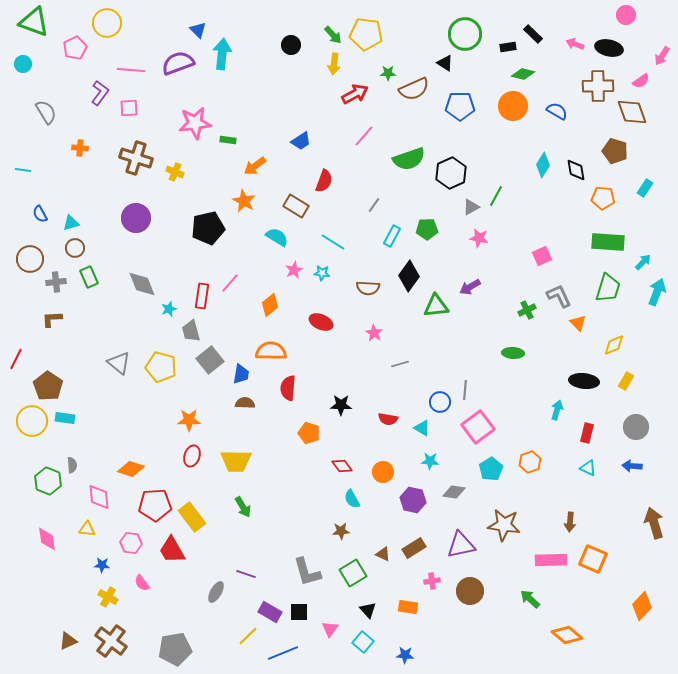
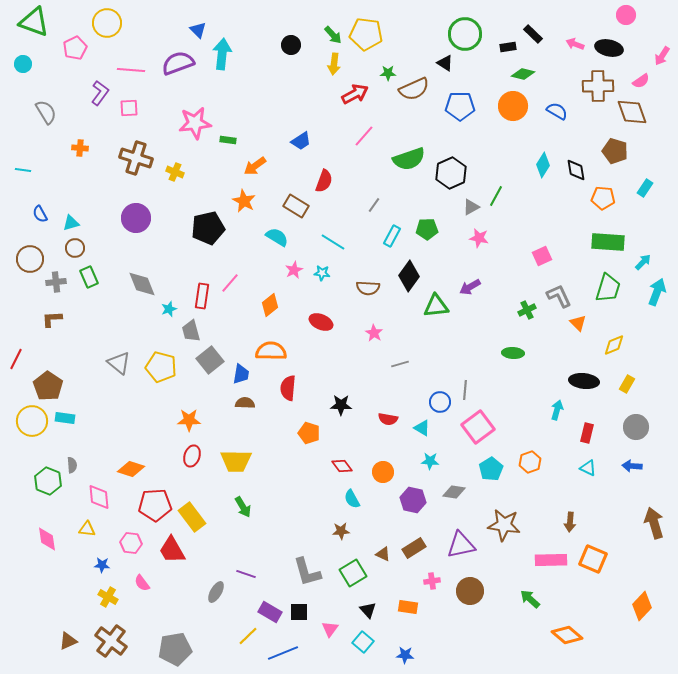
yellow rectangle at (626, 381): moved 1 px right, 3 px down
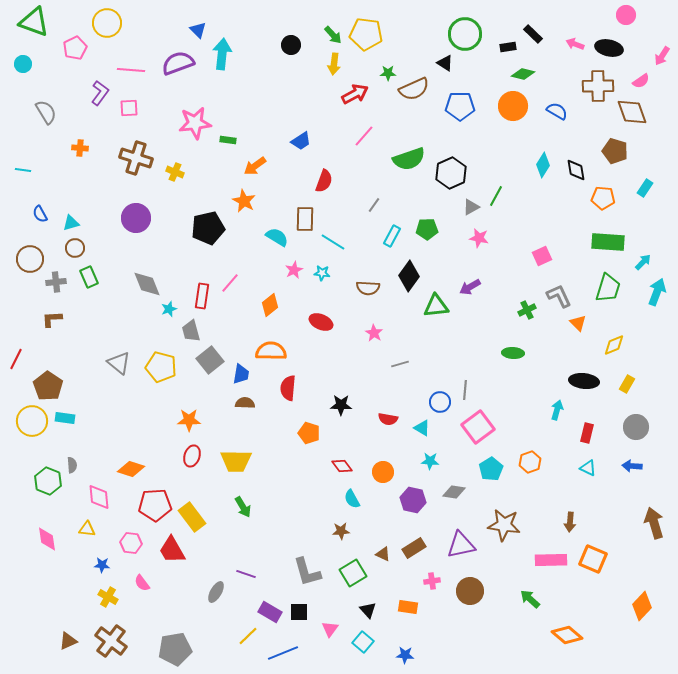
brown rectangle at (296, 206): moved 9 px right, 13 px down; rotated 60 degrees clockwise
gray diamond at (142, 284): moved 5 px right
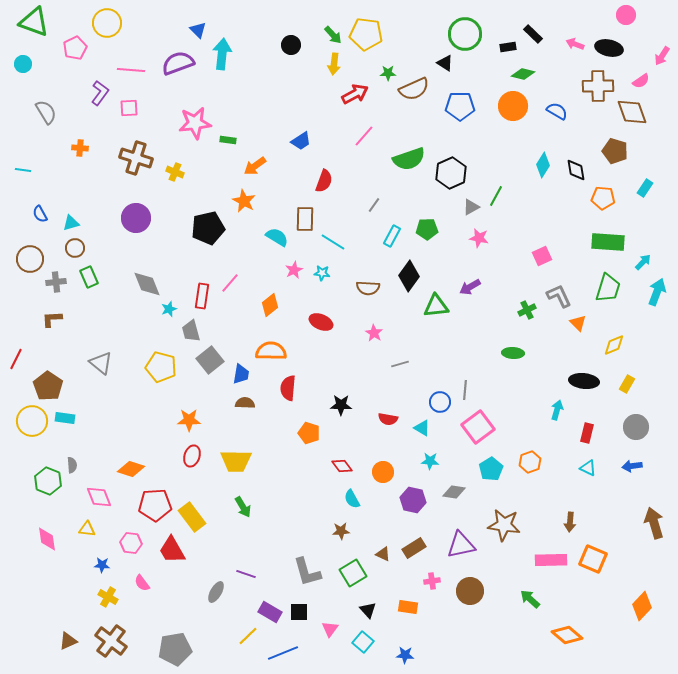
gray triangle at (119, 363): moved 18 px left
blue arrow at (632, 466): rotated 12 degrees counterclockwise
pink diamond at (99, 497): rotated 16 degrees counterclockwise
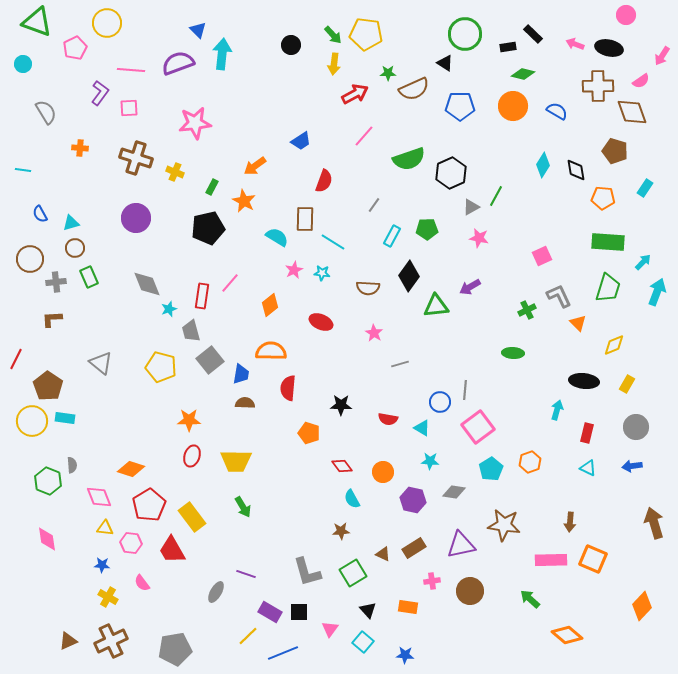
green triangle at (34, 22): moved 3 px right
green rectangle at (228, 140): moved 16 px left, 47 px down; rotated 70 degrees counterclockwise
red pentagon at (155, 505): moved 6 px left; rotated 28 degrees counterclockwise
yellow triangle at (87, 529): moved 18 px right, 1 px up
brown cross at (111, 641): rotated 28 degrees clockwise
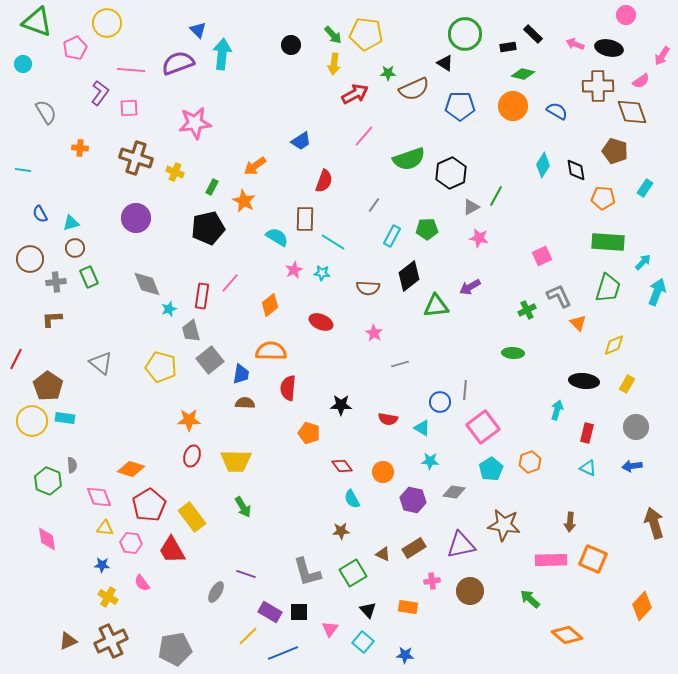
black diamond at (409, 276): rotated 16 degrees clockwise
pink square at (478, 427): moved 5 px right
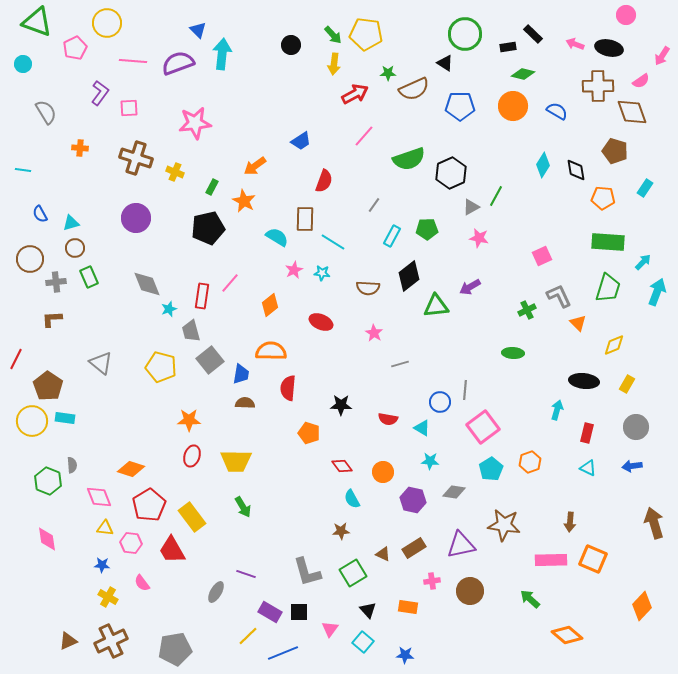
pink line at (131, 70): moved 2 px right, 9 px up
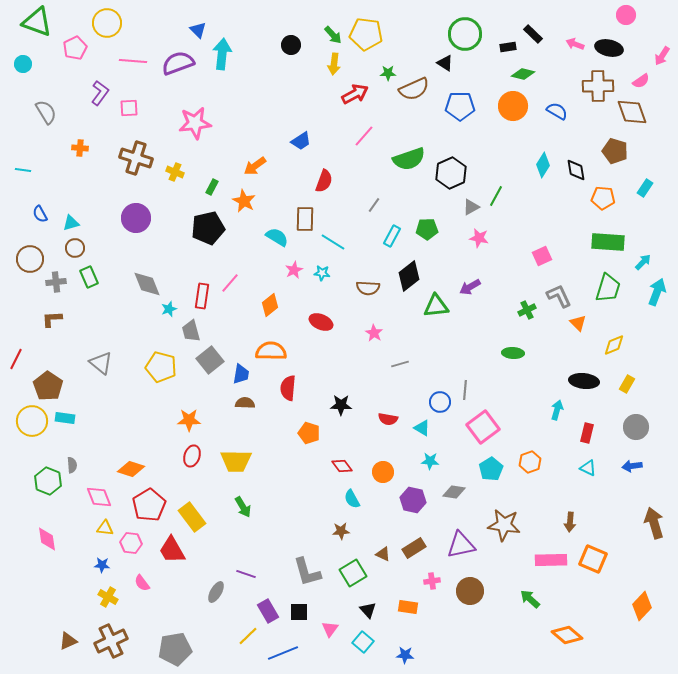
purple rectangle at (270, 612): moved 2 px left, 1 px up; rotated 30 degrees clockwise
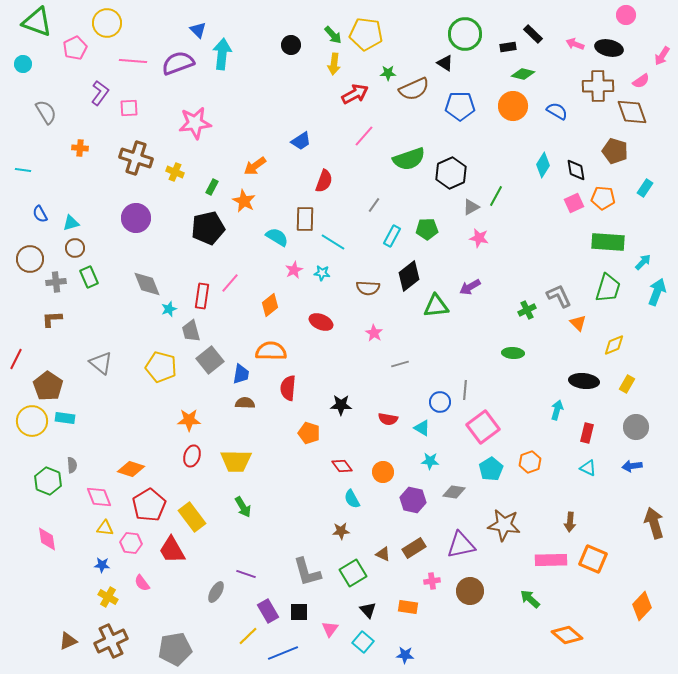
pink square at (542, 256): moved 32 px right, 53 px up
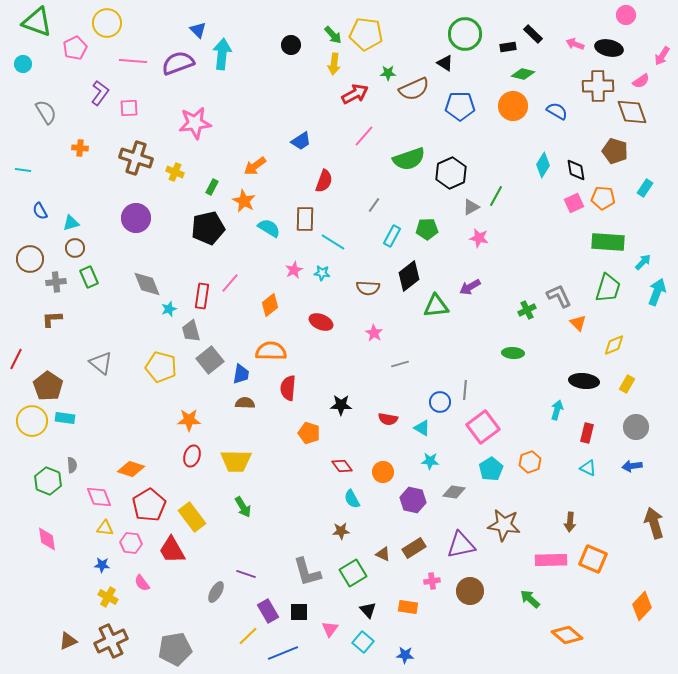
blue semicircle at (40, 214): moved 3 px up
cyan semicircle at (277, 237): moved 8 px left, 9 px up
